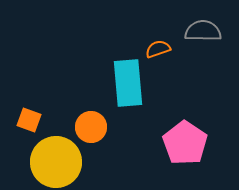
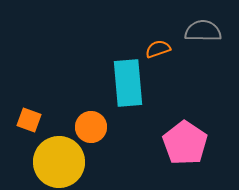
yellow circle: moved 3 px right
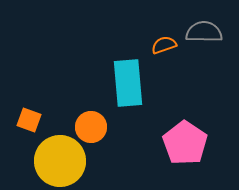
gray semicircle: moved 1 px right, 1 px down
orange semicircle: moved 6 px right, 4 px up
yellow circle: moved 1 px right, 1 px up
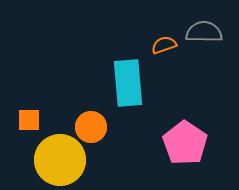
orange square: rotated 20 degrees counterclockwise
yellow circle: moved 1 px up
